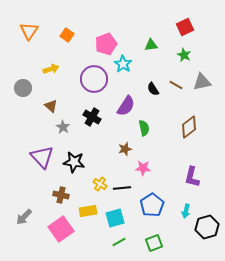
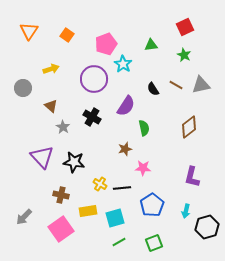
gray triangle: moved 1 px left, 3 px down
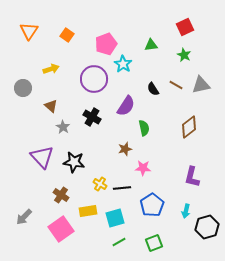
brown cross: rotated 21 degrees clockwise
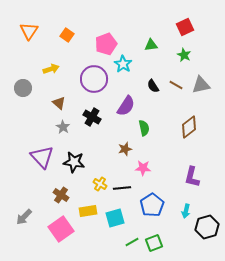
black semicircle: moved 3 px up
brown triangle: moved 8 px right, 3 px up
green line: moved 13 px right
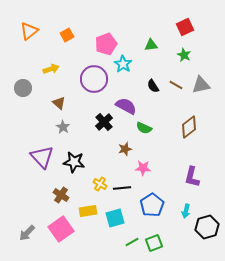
orange triangle: rotated 18 degrees clockwise
orange square: rotated 24 degrees clockwise
purple semicircle: rotated 95 degrees counterclockwise
black cross: moved 12 px right, 5 px down; rotated 18 degrees clockwise
green semicircle: rotated 126 degrees clockwise
gray arrow: moved 3 px right, 16 px down
